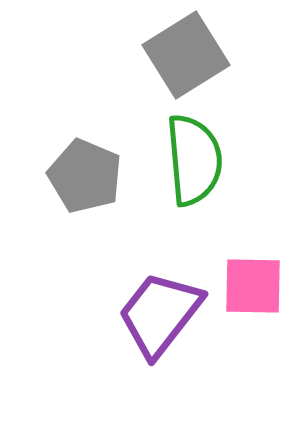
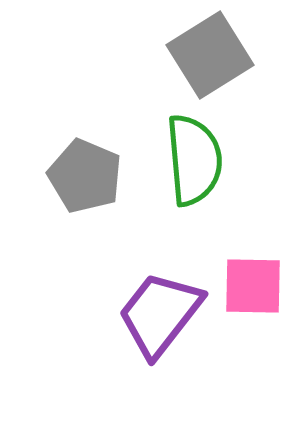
gray square: moved 24 px right
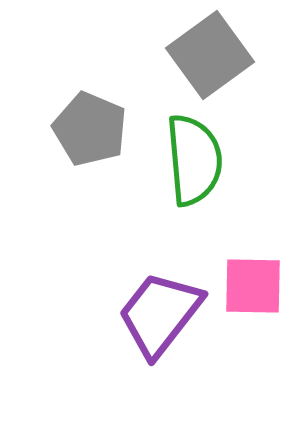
gray square: rotated 4 degrees counterclockwise
gray pentagon: moved 5 px right, 47 px up
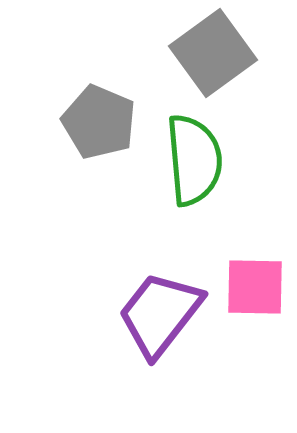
gray square: moved 3 px right, 2 px up
gray pentagon: moved 9 px right, 7 px up
pink square: moved 2 px right, 1 px down
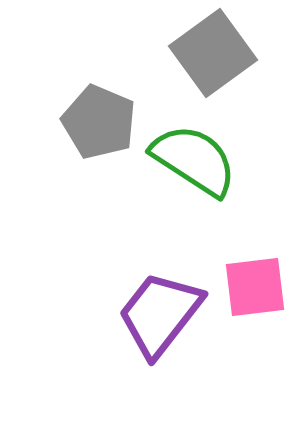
green semicircle: rotated 52 degrees counterclockwise
pink square: rotated 8 degrees counterclockwise
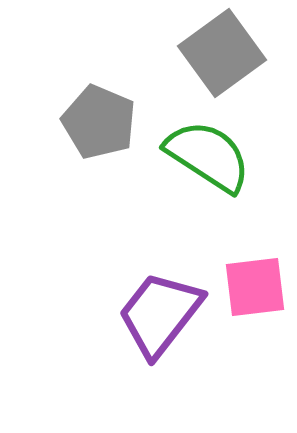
gray square: moved 9 px right
green semicircle: moved 14 px right, 4 px up
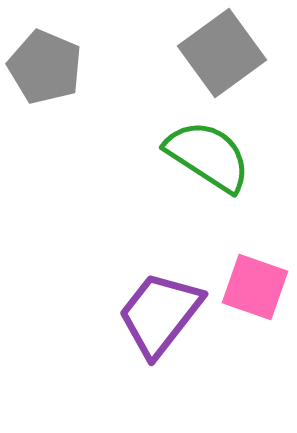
gray pentagon: moved 54 px left, 55 px up
pink square: rotated 26 degrees clockwise
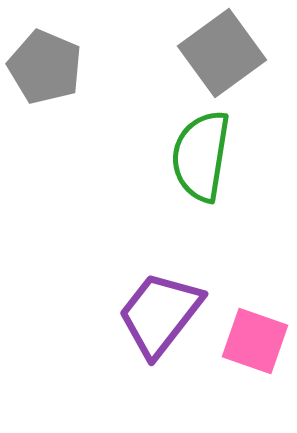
green semicircle: moved 7 px left; rotated 114 degrees counterclockwise
pink square: moved 54 px down
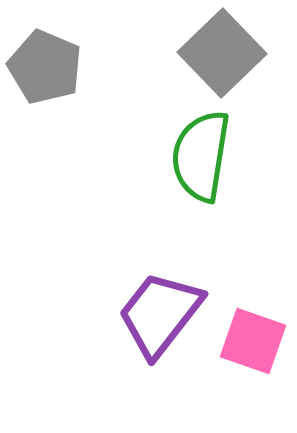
gray square: rotated 8 degrees counterclockwise
pink square: moved 2 px left
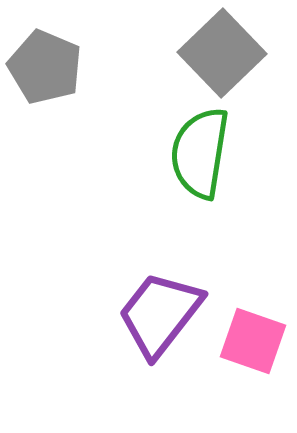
green semicircle: moved 1 px left, 3 px up
